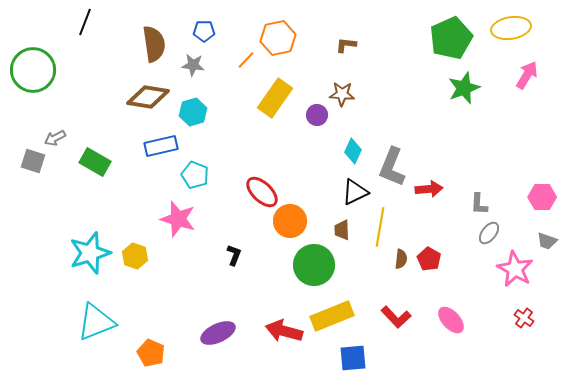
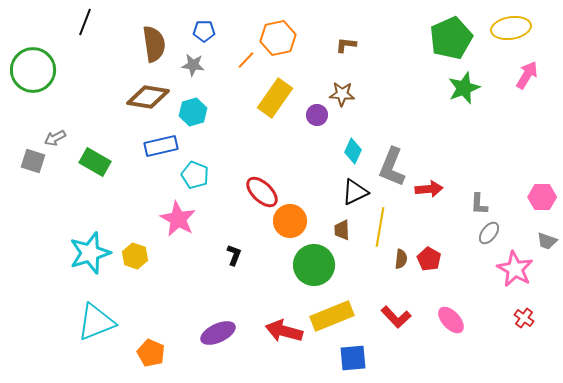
pink star at (178, 219): rotated 12 degrees clockwise
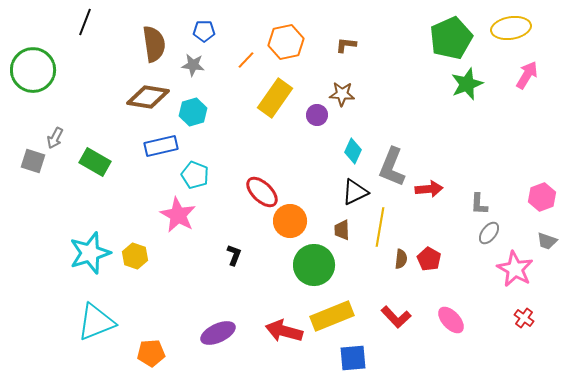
orange hexagon at (278, 38): moved 8 px right, 4 px down
green star at (464, 88): moved 3 px right, 4 px up
gray arrow at (55, 138): rotated 35 degrees counterclockwise
pink hexagon at (542, 197): rotated 20 degrees counterclockwise
pink star at (178, 219): moved 4 px up
orange pentagon at (151, 353): rotated 28 degrees counterclockwise
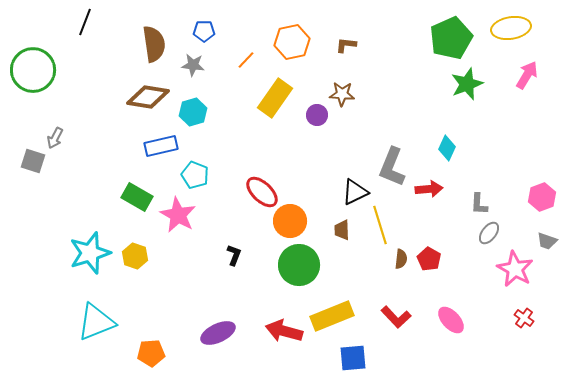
orange hexagon at (286, 42): moved 6 px right
cyan diamond at (353, 151): moved 94 px right, 3 px up
green rectangle at (95, 162): moved 42 px right, 35 px down
yellow line at (380, 227): moved 2 px up; rotated 27 degrees counterclockwise
green circle at (314, 265): moved 15 px left
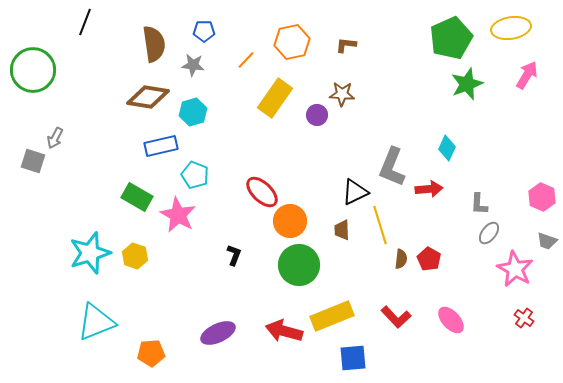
pink hexagon at (542, 197): rotated 16 degrees counterclockwise
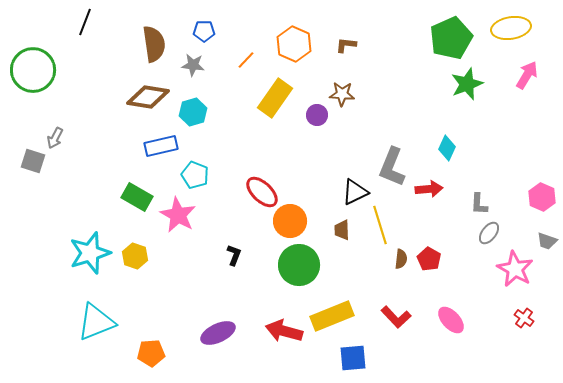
orange hexagon at (292, 42): moved 2 px right, 2 px down; rotated 24 degrees counterclockwise
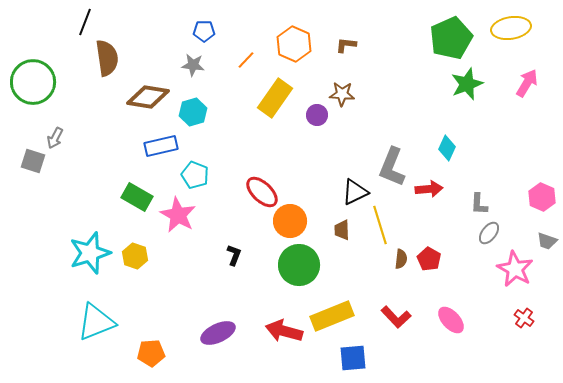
brown semicircle at (154, 44): moved 47 px left, 14 px down
green circle at (33, 70): moved 12 px down
pink arrow at (527, 75): moved 8 px down
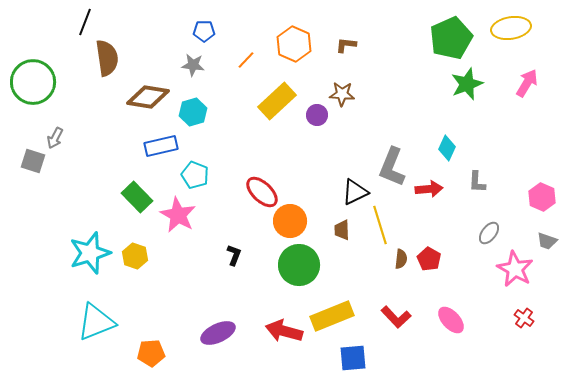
yellow rectangle at (275, 98): moved 2 px right, 3 px down; rotated 12 degrees clockwise
green rectangle at (137, 197): rotated 16 degrees clockwise
gray L-shape at (479, 204): moved 2 px left, 22 px up
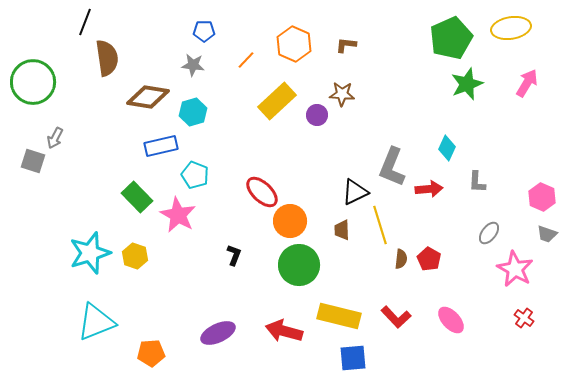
gray trapezoid at (547, 241): moved 7 px up
yellow rectangle at (332, 316): moved 7 px right; rotated 36 degrees clockwise
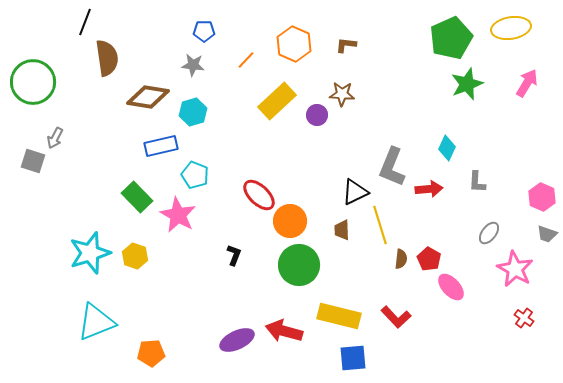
red ellipse at (262, 192): moved 3 px left, 3 px down
pink ellipse at (451, 320): moved 33 px up
purple ellipse at (218, 333): moved 19 px right, 7 px down
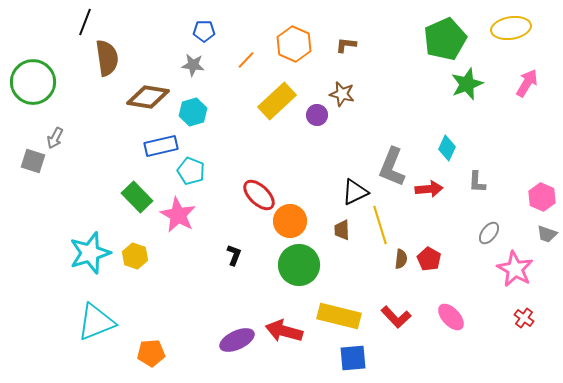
green pentagon at (451, 38): moved 6 px left, 1 px down
brown star at (342, 94): rotated 10 degrees clockwise
cyan pentagon at (195, 175): moved 4 px left, 4 px up
pink ellipse at (451, 287): moved 30 px down
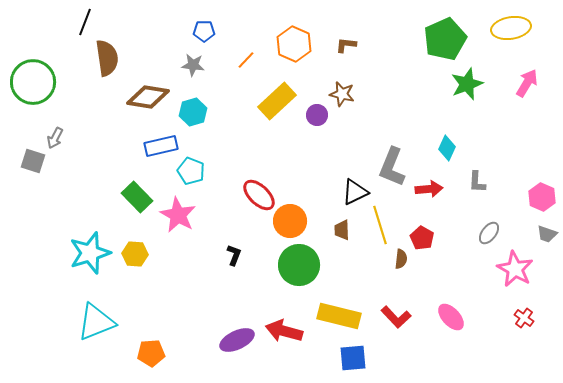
yellow hexagon at (135, 256): moved 2 px up; rotated 15 degrees counterclockwise
red pentagon at (429, 259): moved 7 px left, 21 px up
